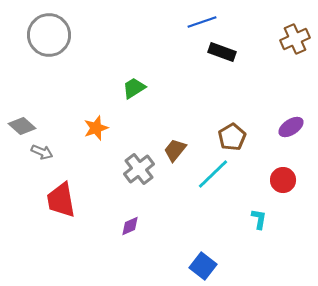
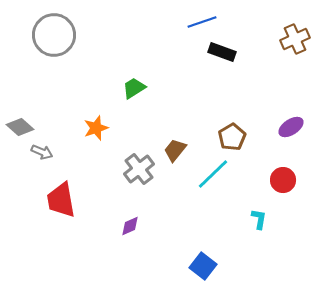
gray circle: moved 5 px right
gray diamond: moved 2 px left, 1 px down
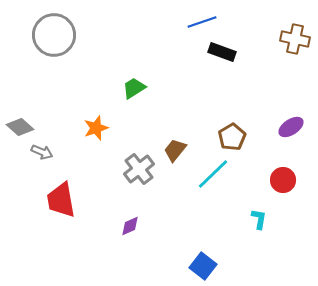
brown cross: rotated 36 degrees clockwise
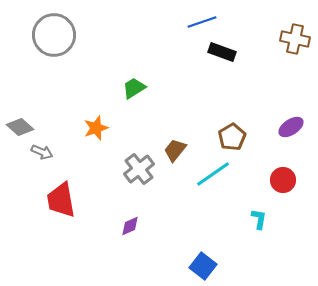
cyan line: rotated 9 degrees clockwise
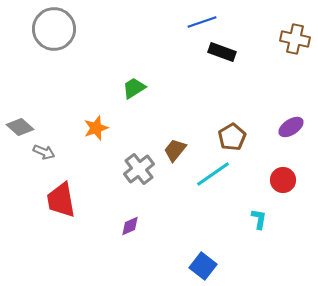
gray circle: moved 6 px up
gray arrow: moved 2 px right
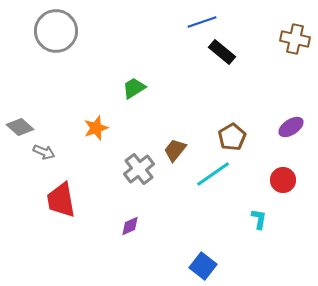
gray circle: moved 2 px right, 2 px down
black rectangle: rotated 20 degrees clockwise
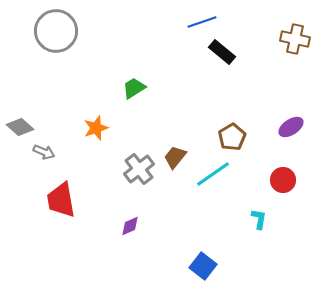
brown trapezoid: moved 7 px down
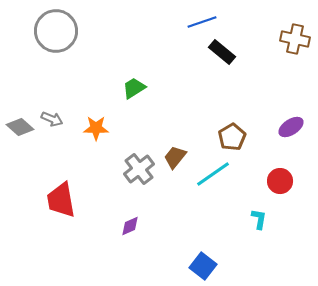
orange star: rotated 20 degrees clockwise
gray arrow: moved 8 px right, 33 px up
red circle: moved 3 px left, 1 px down
